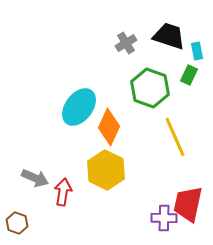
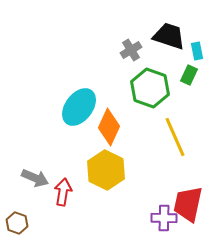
gray cross: moved 5 px right, 7 px down
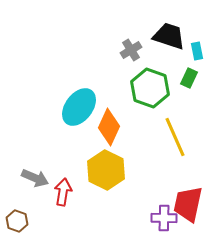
green rectangle: moved 3 px down
brown hexagon: moved 2 px up
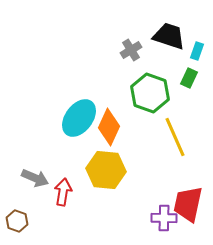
cyan rectangle: rotated 30 degrees clockwise
green hexagon: moved 5 px down
cyan ellipse: moved 11 px down
yellow hexagon: rotated 21 degrees counterclockwise
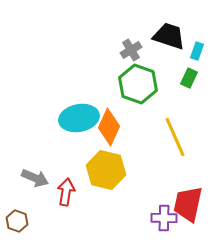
green hexagon: moved 12 px left, 9 px up
cyan ellipse: rotated 42 degrees clockwise
yellow hexagon: rotated 9 degrees clockwise
red arrow: moved 3 px right
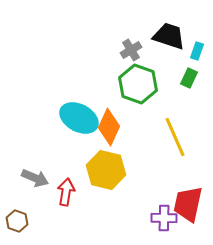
cyan ellipse: rotated 39 degrees clockwise
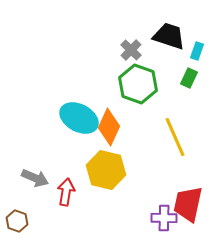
gray cross: rotated 15 degrees counterclockwise
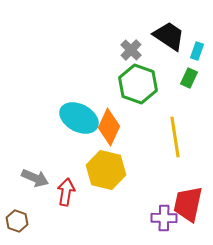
black trapezoid: rotated 16 degrees clockwise
yellow line: rotated 15 degrees clockwise
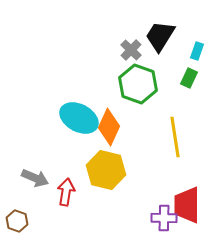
black trapezoid: moved 9 px left; rotated 92 degrees counterclockwise
red trapezoid: moved 1 px left, 1 px down; rotated 12 degrees counterclockwise
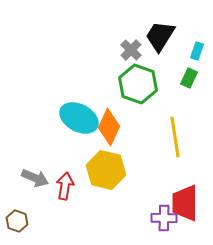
red arrow: moved 1 px left, 6 px up
red trapezoid: moved 2 px left, 2 px up
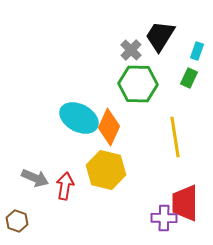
green hexagon: rotated 18 degrees counterclockwise
